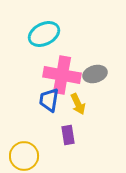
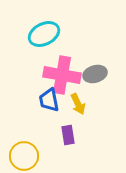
blue trapezoid: rotated 20 degrees counterclockwise
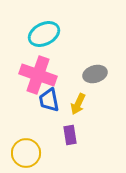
pink cross: moved 24 px left; rotated 9 degrees clockwise
yellow arrow: rotated 50 degrees clockwise
purple rectangle: moved 2 px right
yellow circle: moved 2 px right, 3 px up
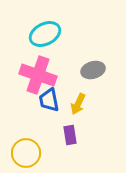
cyan ellipse: moved 1 px right
gray ellipse: moved 2 px left, 4 px up
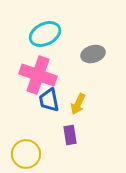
gray ellipse: moved 16 px up
yellow circle: moved 1 px down
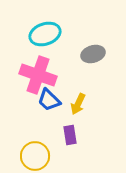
cyan ellipse: rotated 8 degrees clockwise
blue trapezoid: rotated 35 degrees counterclockwise
yellow circle: moved 9 px right, 2 px down
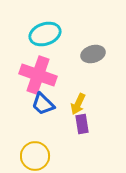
blue trapezoid: moved 6 px left, 4 px down
purple rectangle: moved 12 px right, 11 px up
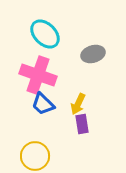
cyan ellipse: rotated 64 degrees clockwise
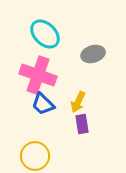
yellow arrow: moved 2 px up
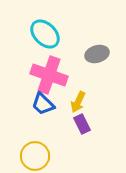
gray ellipse: moved 4 px right
pink cross: moved 11 px right
purple rectangle: rotated 18 degrees counterclockwise
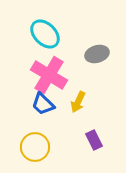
pink cross: rotated 12 degrees clockwise
purple rectangle: moved 12 px right, 16 px down
yellow circle: moved 9 px up
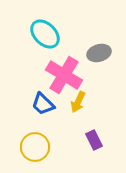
gray ellipse: moved 2 px right, 1 px up
pink cross: moved 15 px right
